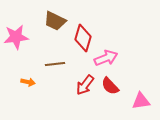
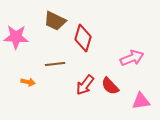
pink star: rotated 10 degrees clockwise
pink arrow: moved 26 px right
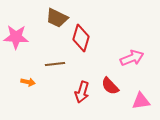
brown trapezoid: moved 2 px right, 3 px up
red diamond: moved 2 px left
red arrow: moved 3 px left, 7 px down; rotated 20 degrees counterclockwise
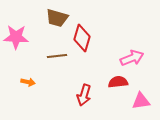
brown trapezoid: rotated 10 degrees counterclockwise
red diamond: moved 1 px right
brown line: moved 2 px right, 8 px up
red semicircle: moved 8 px right, 4 px up; rotated 126 degrees clockwise
red arrow: moved 2 px right, 3 px down
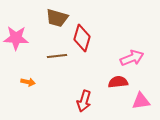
pink star: moved 1 px down
red arrow: moved 6 px down
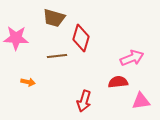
brown trapezoid: moved 3 px left
red diamond: moved 1 px left
